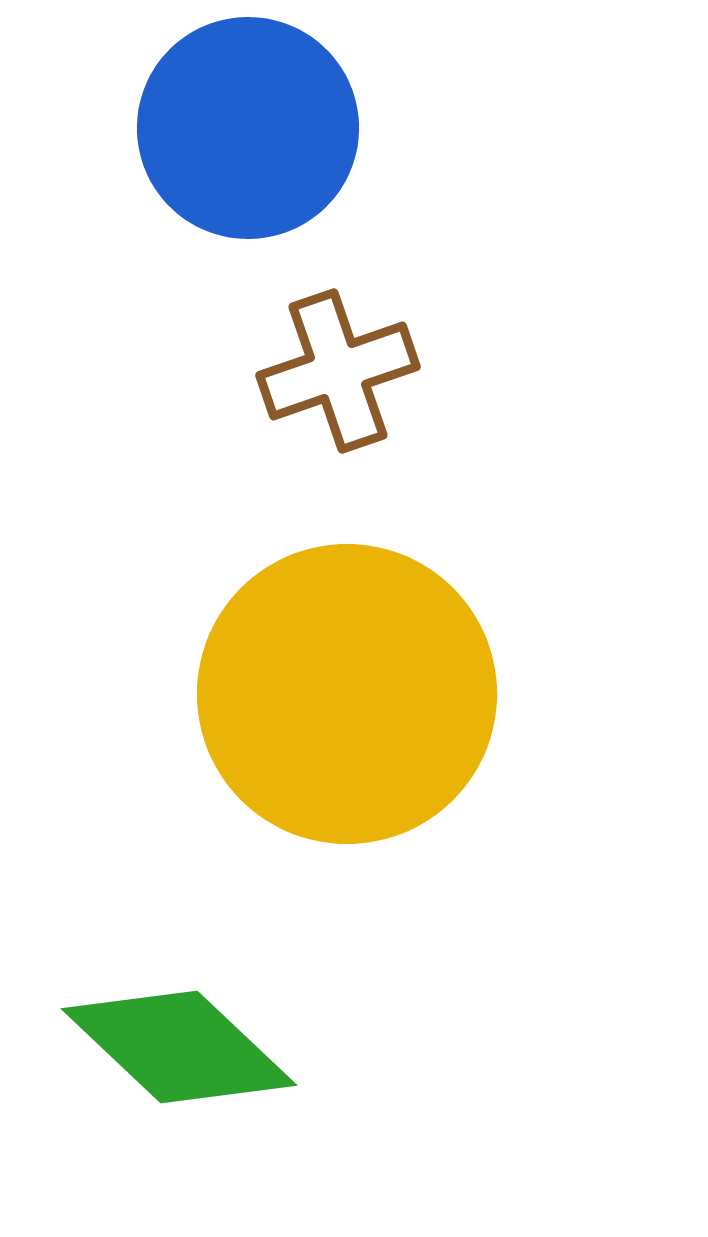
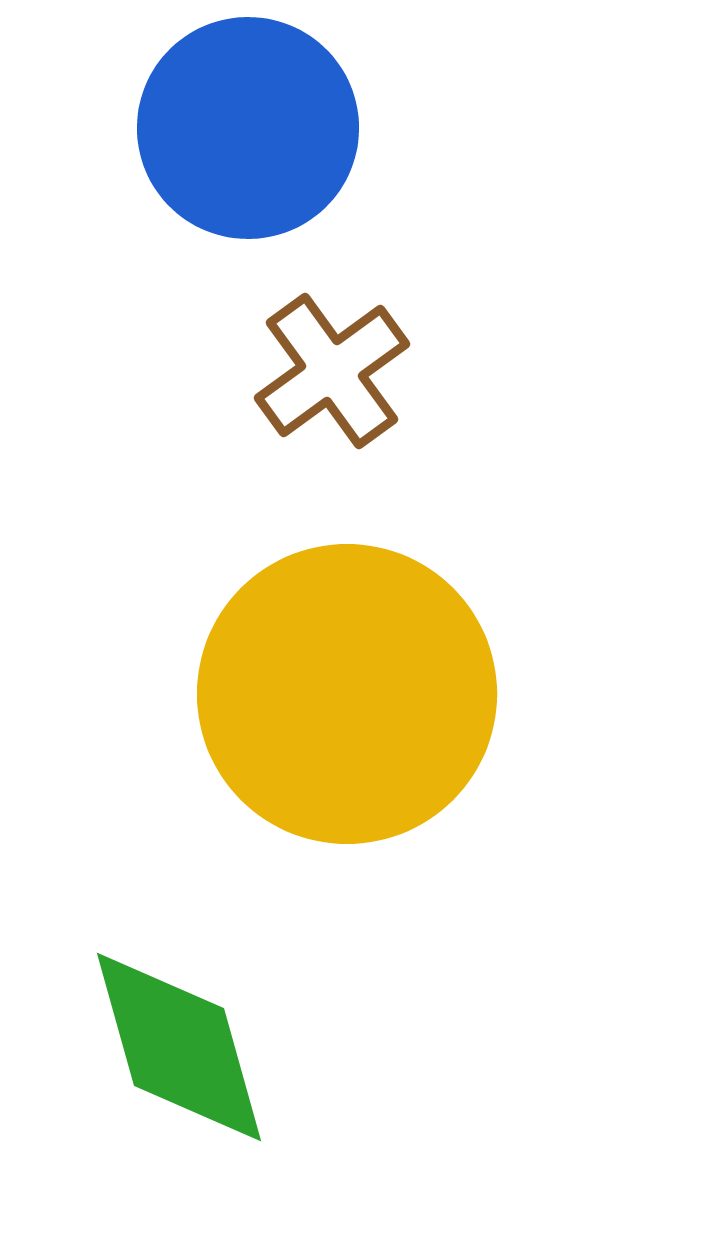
brown cross: moved 6 px left; rotated 17 degrees counterclockwise
green diamond: rotated 31 degrees clockwise
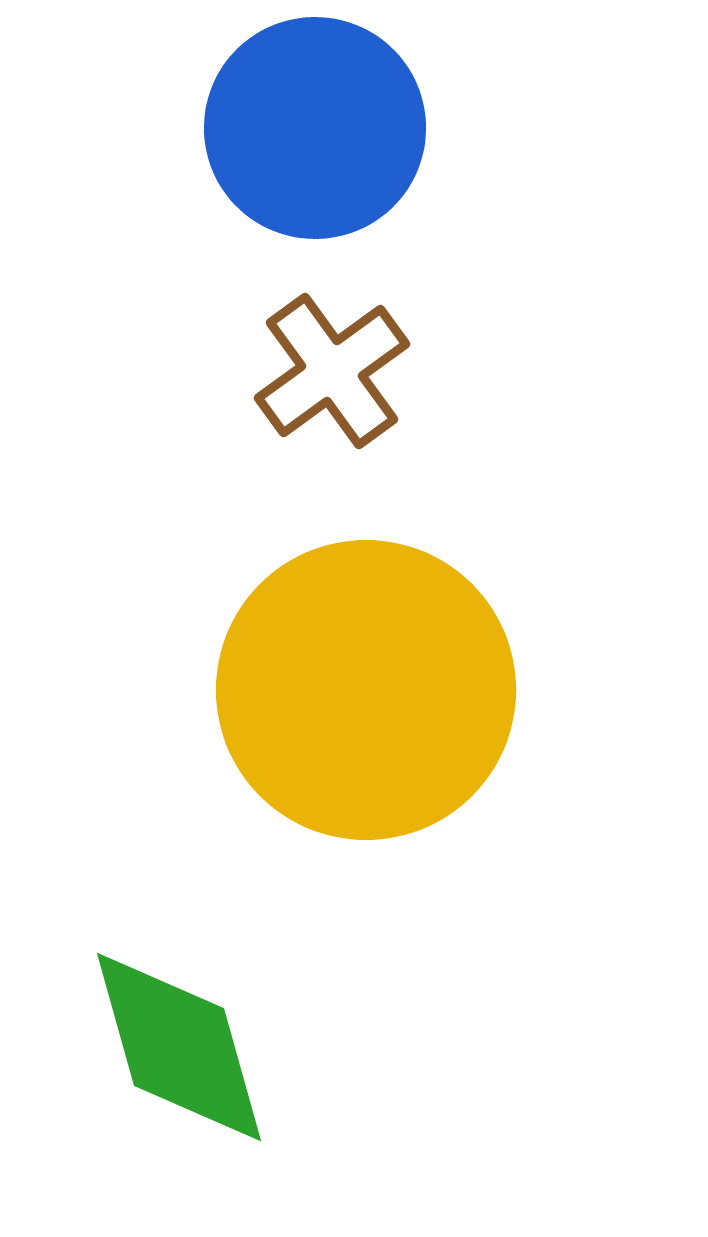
blue circle: moved 67 px right
yellow circle: moved 19 px right, 4 px up
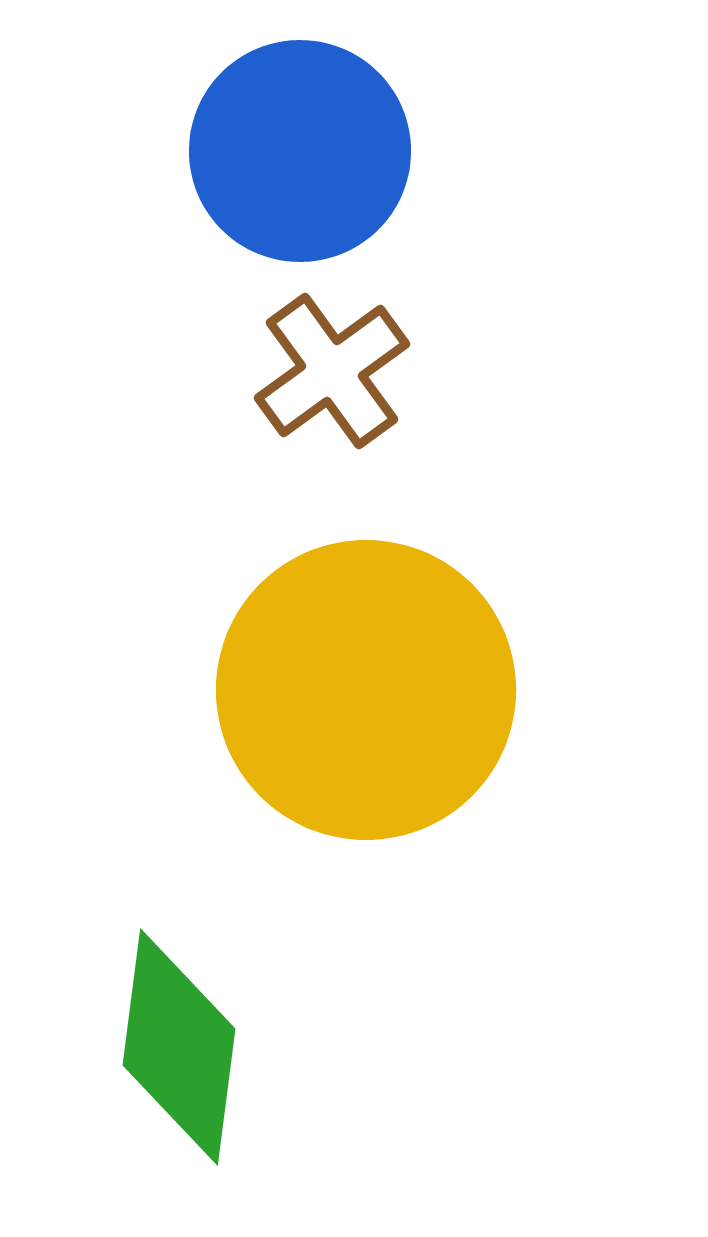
blue circle: moved 15 px left, 23 px down
green diamond: rotated 23 degrees clockwise
